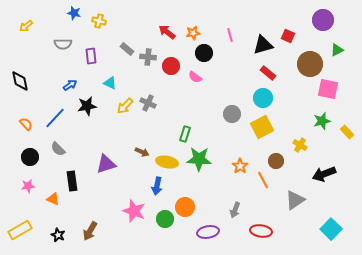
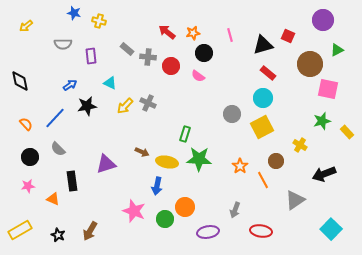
pink semicircle at (195, 77): moved 3 px right, 1 px up
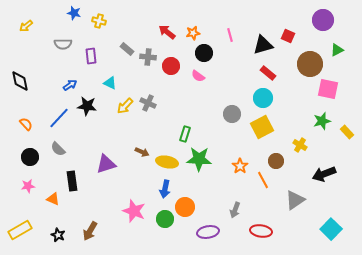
black star at (87, 106): rotated 18 degrees clockwise
blue line at (55, 118): moved 4 px right
blue arrow at (157, 186): moved 8 px right, 3 px down
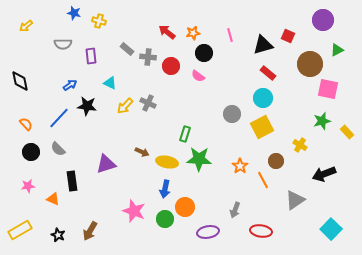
black circle at (30, 157): moved 1 px right, 5 px up
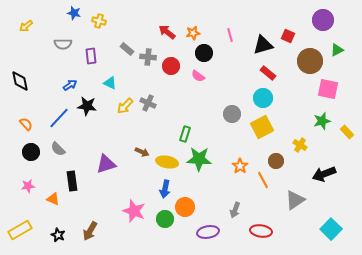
brown circle at (310, 64): moved 3 px up
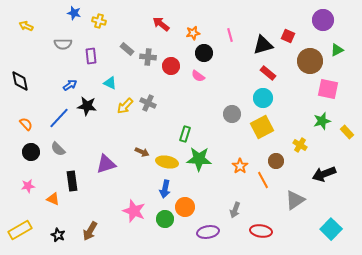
yellow arrow at (26, 26): rotated 64 degrees clockwise
red arrow at (167, 32): moved 6 px left, 8 px up
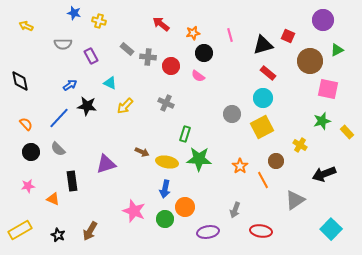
purple rectangle at (91, 56): rotated 21 degrees counterclockwise
gray cross at (148, 103): moved 18 px right
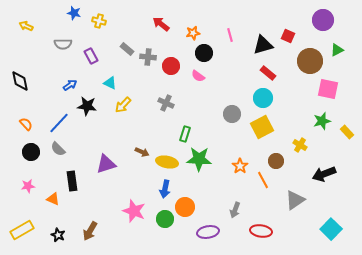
yellow arrow at (125, 106): moved 2 px left, 1 px up
blue line at (59, 118): moved 5 px down
yellow rectangle at (20, 230): moved 2 px right
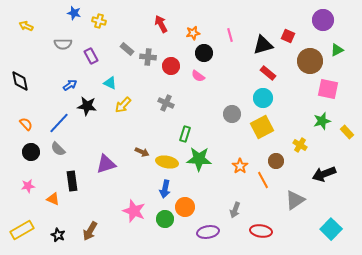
red arrow at (161, 24): rotated 24 degrees clockwise
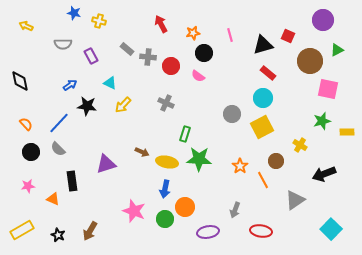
yellow rectangle at (347, 132): rotated 48 degrees counterclockwise
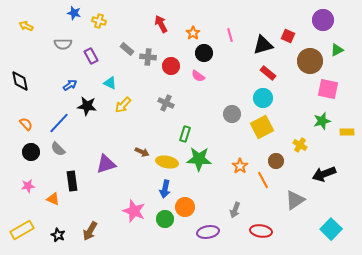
orange star at (193, 33): rotated 24 degrees counterclockwise
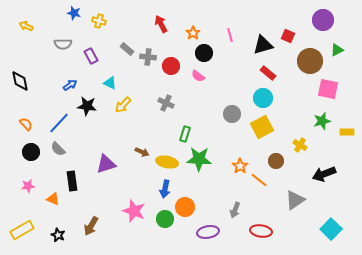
orange line at (263, 180): moved 4 px left; rotated 24 degrees counterclockwise
brown arrow at (90, 231): moved 1 px right, 5 px up
